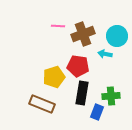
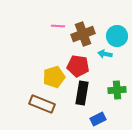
green cross: moved 6 px right, 6 px up
blue rectangle: moved 1 px right, 7 px down; rotated 42 degrees clockwise
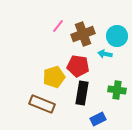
pink line: rotated 56 degrees counterclockwise
green cross: rotated 12 degrees clockwise
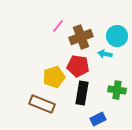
brown cross: moved 2 px left, 3 px down
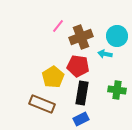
yellow pentagon: moved 1 px left; rotated 15 degrees counterclockwise
blue rectangle: moved 17 px left
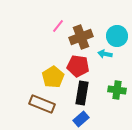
blue rectangle: rotated 14 degrees counterclockwise
